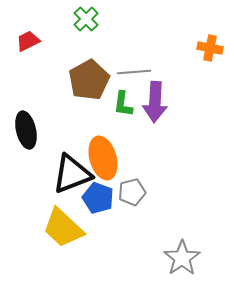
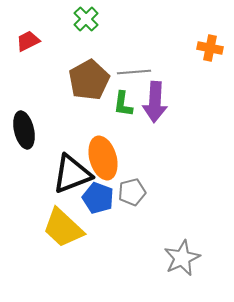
black ellipse: moved 2 px left
gray star: rotated 9 degrees clockwise
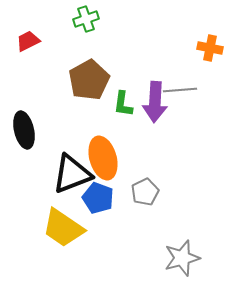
green cross: rotated 25 degrees clockwise
gray line: moved 46 px right, 18 px down
gray pentagon: moved 13 px right; rotated 12 degrees counterclockwise
yellow trapezoid: rotated 9 degrees counterclockwise
gray star: rotated 9 degrees clockwise
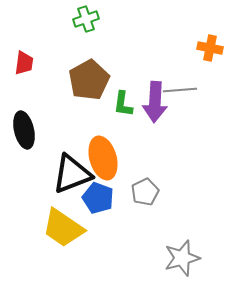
red trapezoid: moved 4 px left, 22 px down; rotated 125 degrees clockwise
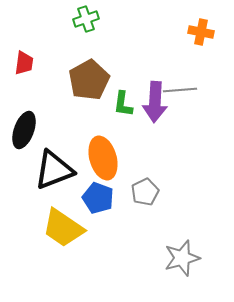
orange cross: moved 9 px left, 16 px up
black ellipse: rotated 33 degrees clockwise
black triangle: moved 18 px left, 4 px up
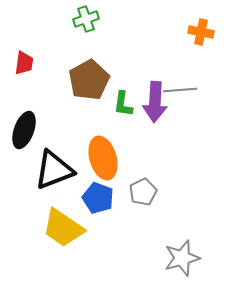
gray pentagon: moved 2 px left
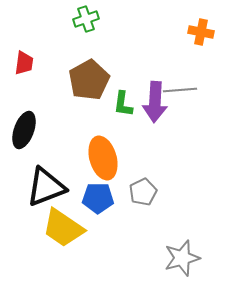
black triangle: moved 8 px left, 17 px down
blue pentagon: rotated 20 degrees counterclockwise
